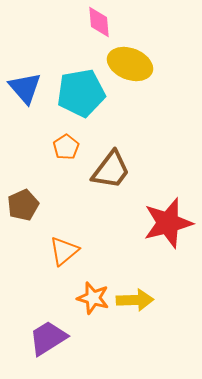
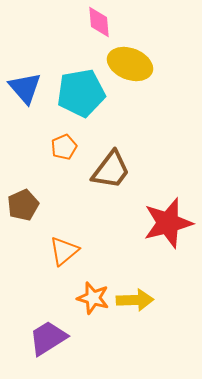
orange pentagon: moved 2 px left; rotated 10 degrees clockwise
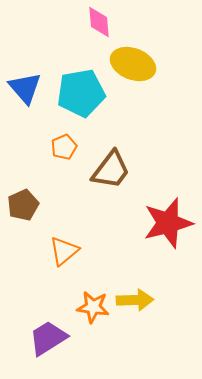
yellow ellipse: moved 3 px right
orange star: moved 9 px down; rotated 8 degrees counterclockwise
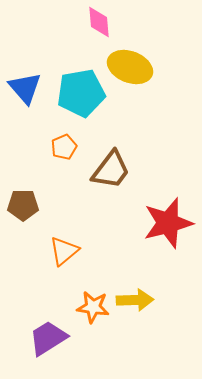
yellow ellipse: moved 3 px left, 3 px down
brown pentagon: rotated 24 degrees clockwise
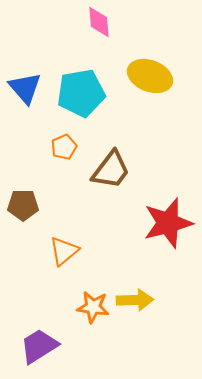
yellow ellipse: moved 20 px right, 9 px down
purple trapezoid: moved 9 px left, 8 px down
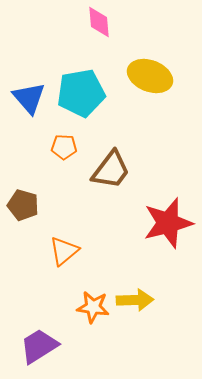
blue triangle: moved 4 px right, 10 px down
orange pentagon: rotated 25 degrees clockwise
brown pentagon: rotated 16 degrees clockwise
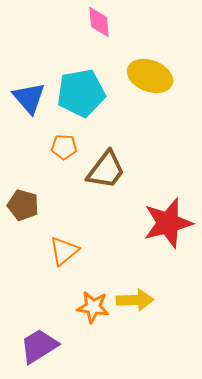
brown trapezoid: moved 5 px left
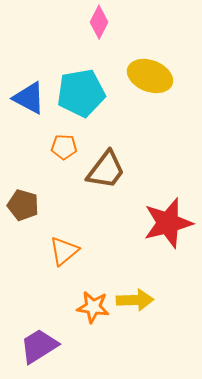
pink diamond: rotated 32 degrees clockwise
blue triangle: rotated 21 degrees counterclockwise
